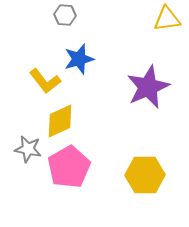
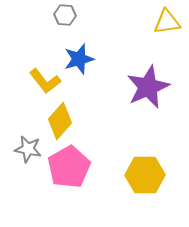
yellow triangle: moved 3 px down
yellow diamond: rotated 24 degrees counterclockwise
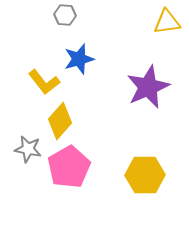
yellow L-shape: moved 1 px left, 1 px down
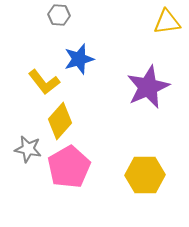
gray hexagon: moved 6 px left
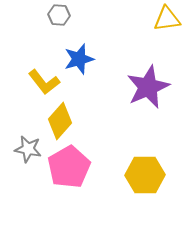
yellow triangle: moved 3 px up
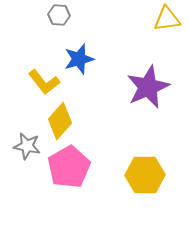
gray star: moved 1 px left, 3 px up
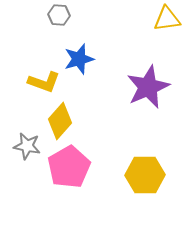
yellow L-shape: rotated 32 degrees counterclockwise
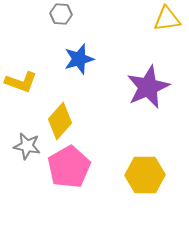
gray hexagon: moved 2 px right, 1 px up
yellow L-shape: moved 23 px left
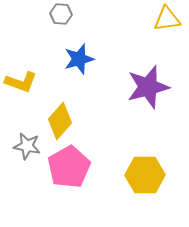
purple star: rotated 9 degrees clockwise
